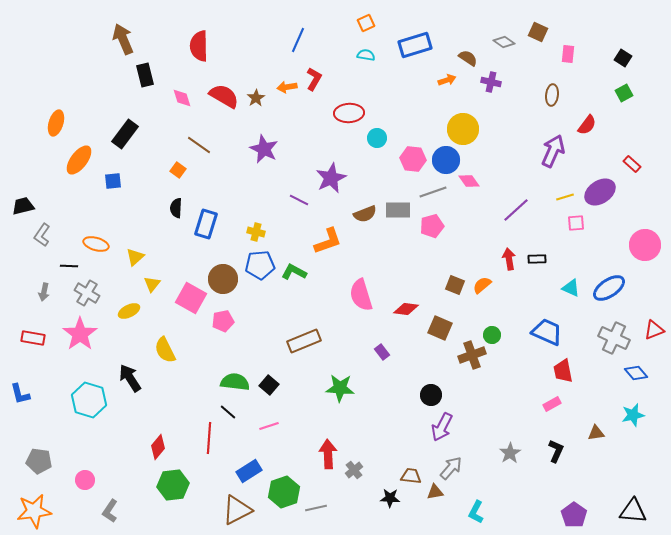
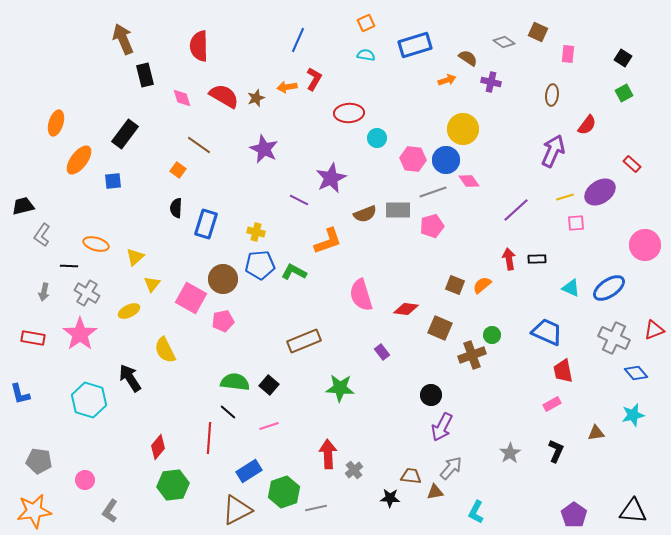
brown star at (256, 98): rotated 12 degrees clockwise
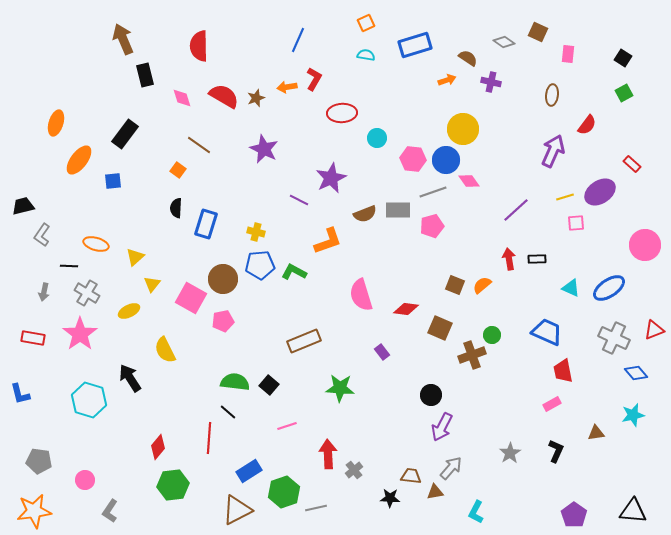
red ellipse at (349, 113): moved 7 px left
pink line at (269, 426): moved 18 px right
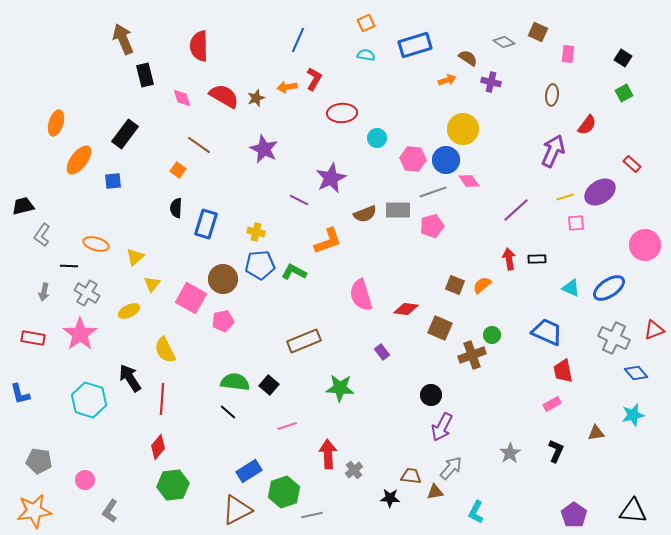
red line at (209, 438): moved 47 px left, 39 px up
gray line at (316, 508): moved 4 px left, 7 px down
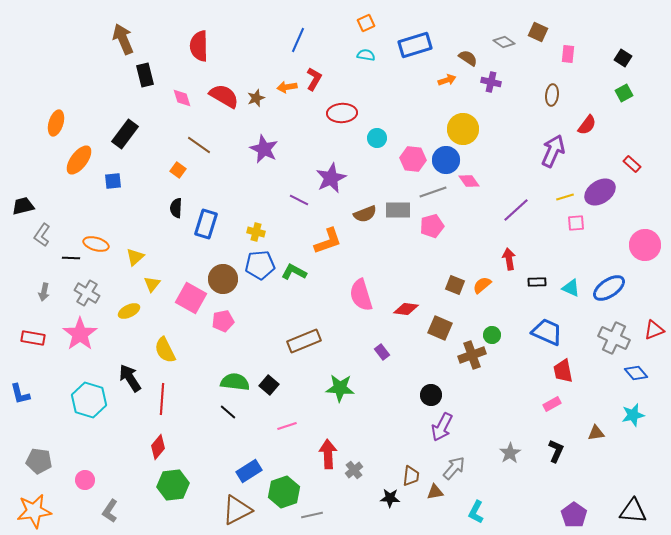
black rectangle at (537, 259): moved 23 px down
black line at (69, 266): moved 2 px right, 8 px up
gray arrow at (451, 468): moved 3 px right
brown trapezoid at (411, 476): rotated 90 degrees clockwise
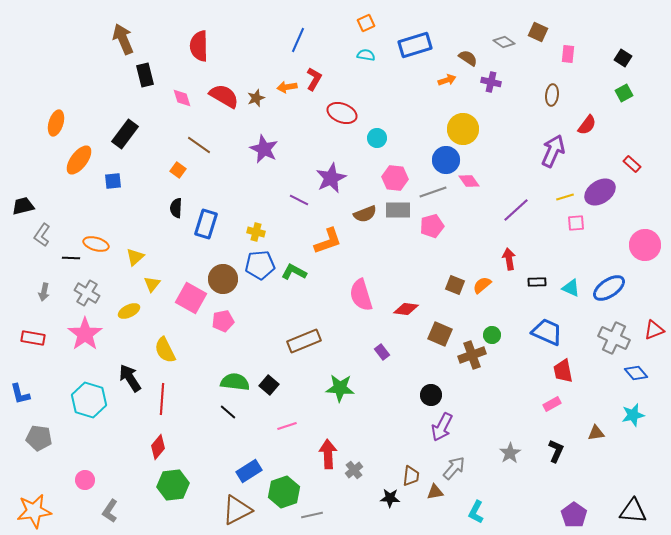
red ellipse at (342, 113): rotated 24 degrees clockwise
pink hexagon at (413, 159): moved 18 px left, 19 px down
brown square at (440, 328): moved 6 px down
pink star at (80, 334): moved 5 px right
gray pentagon at (39, 461): moved 23 px up
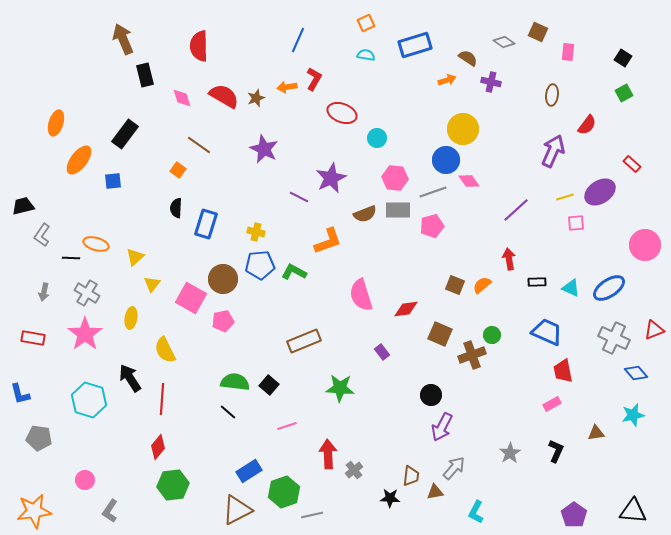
pink rectangle at (568, 54): moved 2 px up
purple line at (299, 200): moved 3 px up
red diamond at (406, 309): rotated 15 degrees counterclockwise
yellow ellipse at (129, 311): moved 2 px right, 7 px down; rotated 55 degrees counterclockwise
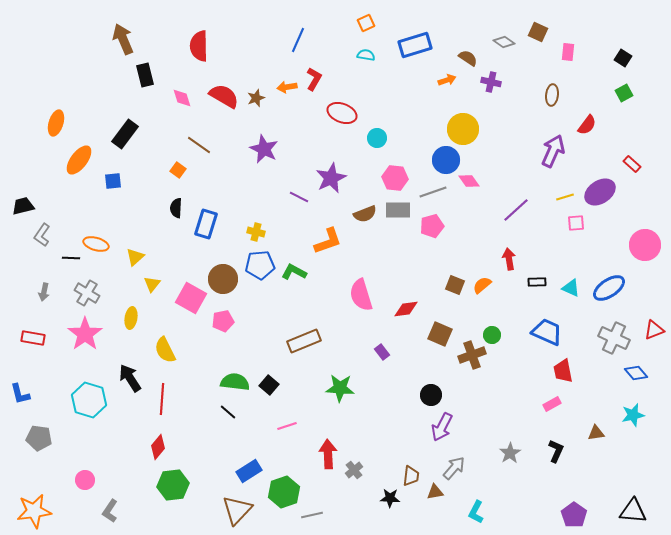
brown triangle at (237, 510): rotated 20 degrees counterclockwise
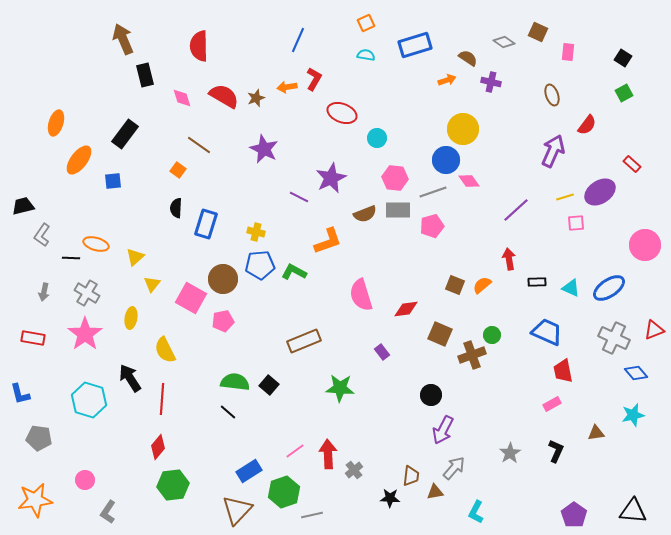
brown ellipse at (552, 95): rotated 25 degrees counterclockwise
pink line at (287, 426): moved 8 px right, 25 px down; rotated 18 degrees counterclockwise
purple arrow at (442, 427): moved 1 px right, 3 px down
orange star at (34, 511): moved 1 px right, 11 px up
gray L-shape at (110, 511): moved 2 px left, 1 px down
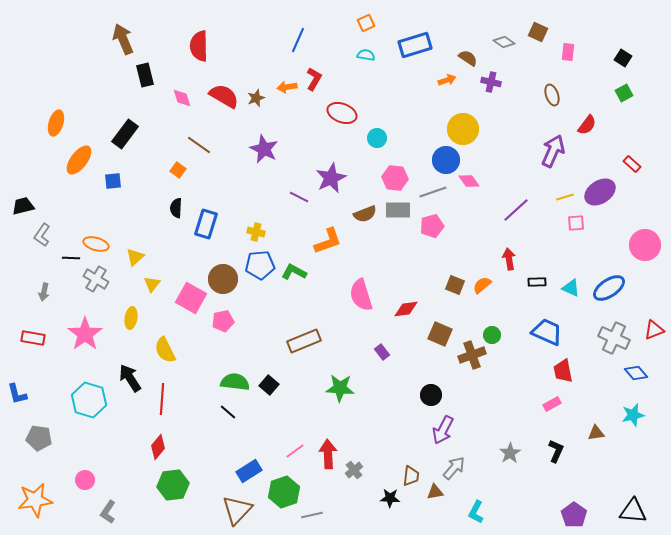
gray cross at (87, 293): moved 9 px right, 14 px up
blue L-shape at (20, 394): moved 3 px left
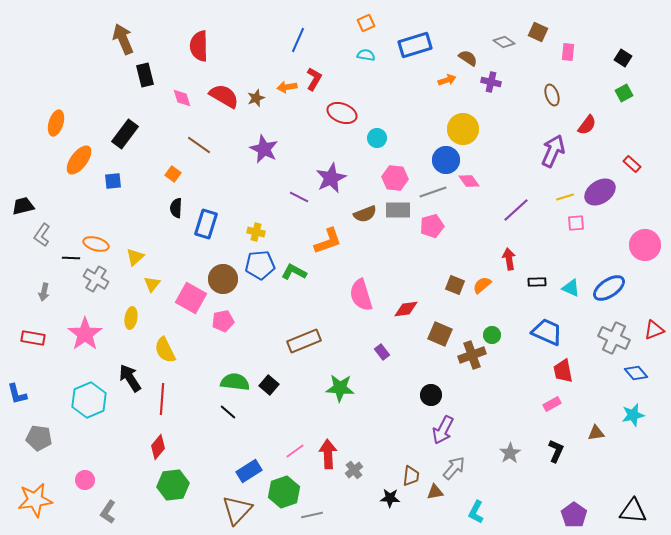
orange square at (178, 170): moved 5 px left, 4 px down
cyan hexagon at (89, 400): rotated 20 degrees clockwise
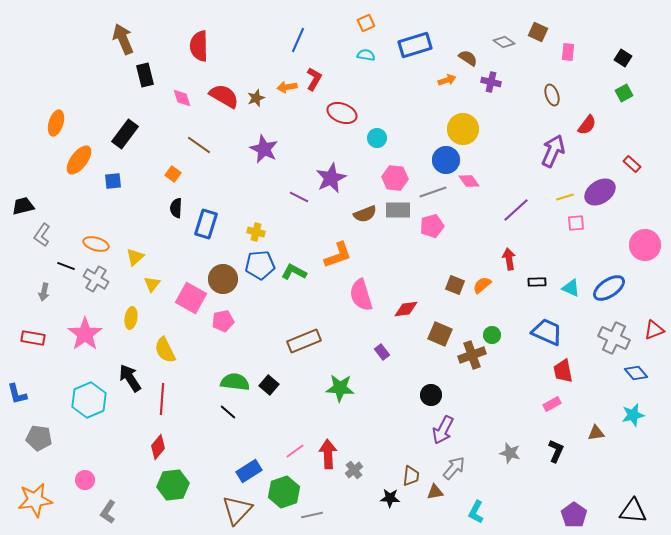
orange L-shape at (328, 241): moved 10 px right, 14 px down
black line at (71, 258): moved 5 px left, 8 px down; rotated 18 degrees clockwise
gray star at (510, 453): rotated 25 degrees counterclockwise
